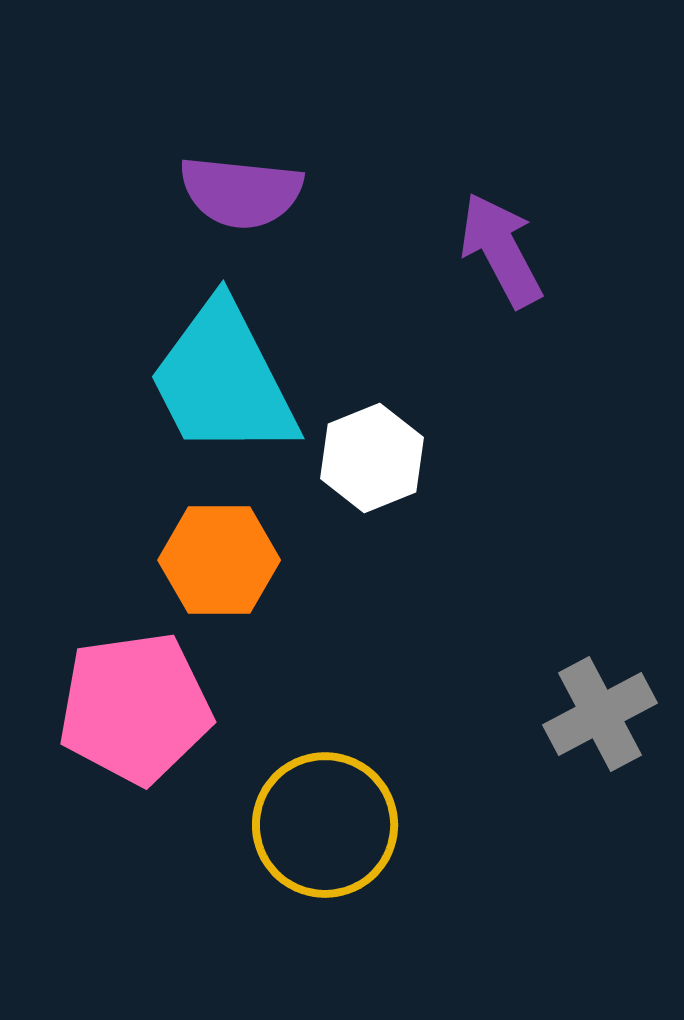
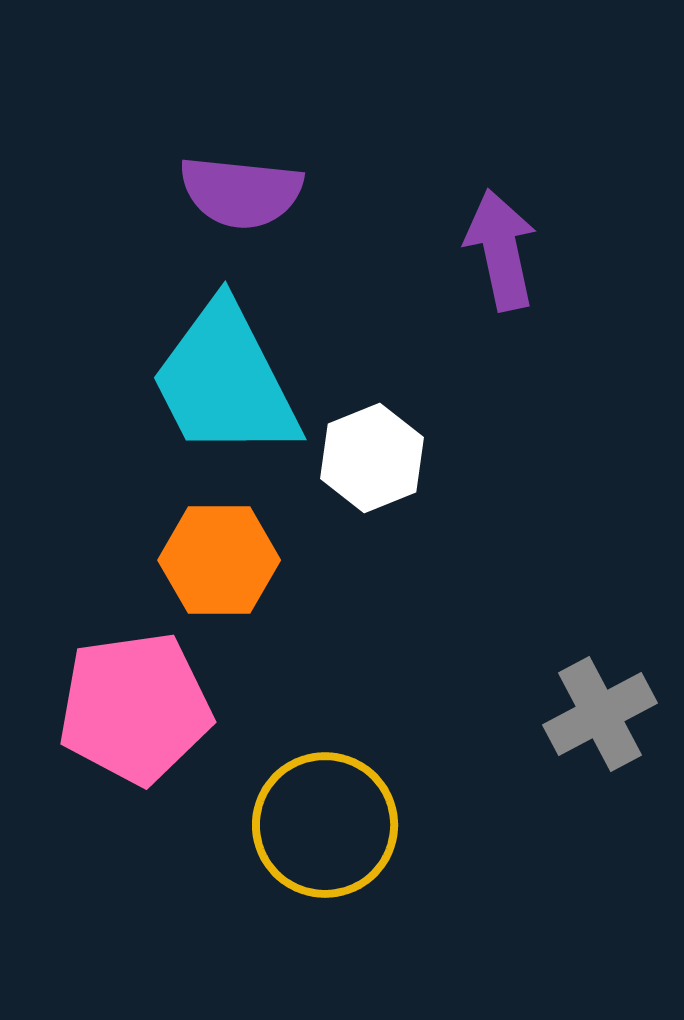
purple arrow: rotated 16 degrees clockwise
cyan trapezoid: moved 2 px right, 1 px down
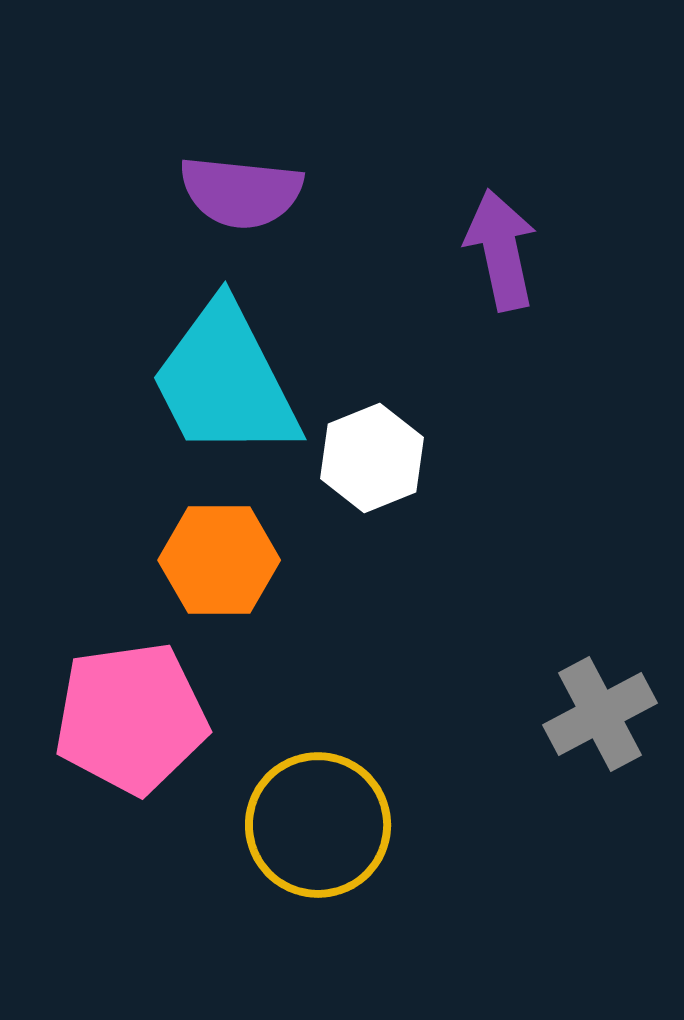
pink pentagon: moved 4 px left, 10 px down
yellow circle: moved 7 px left
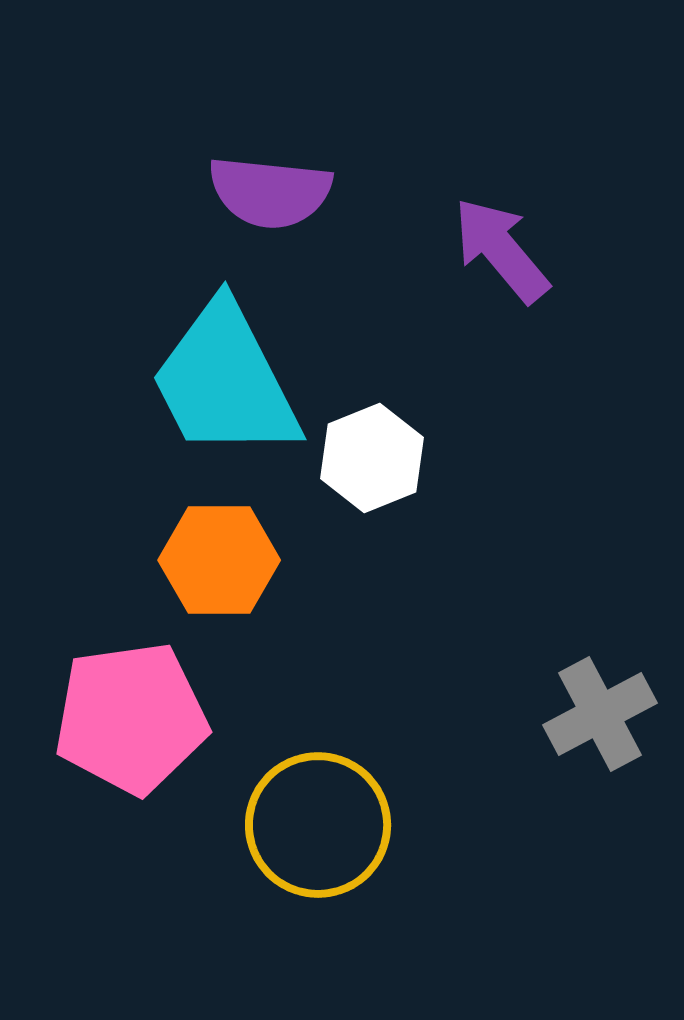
purple semicircle: moved 29 px right
purple arrow: rotated 28 degrees counterclockwise
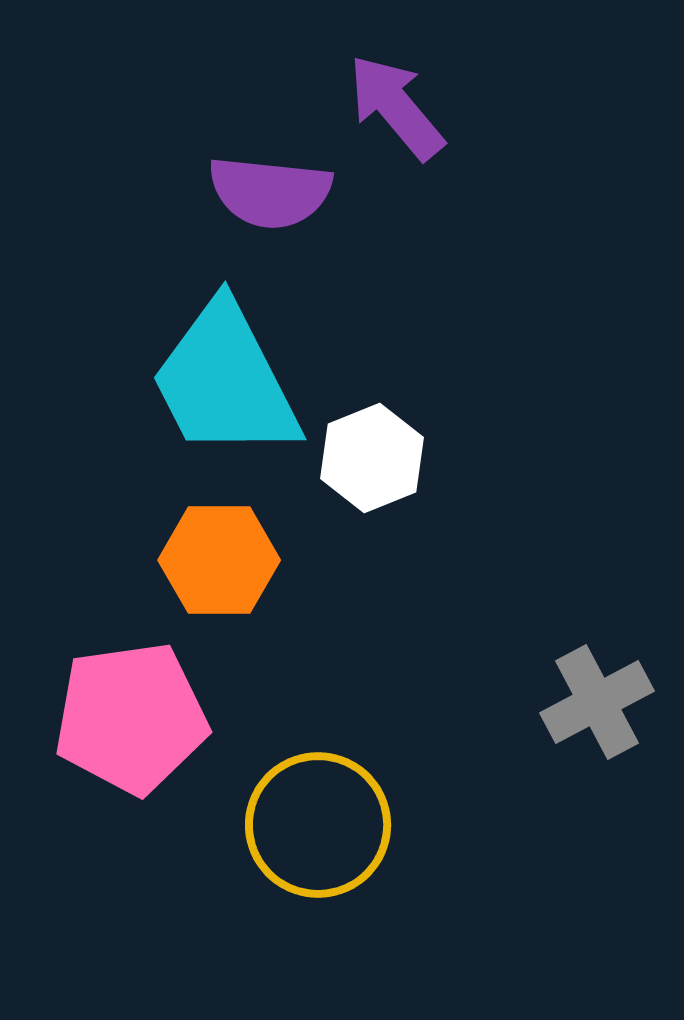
purple arrow: moved 105 px left, 143 px up
gray cross: moved 3 px left, 12 px up
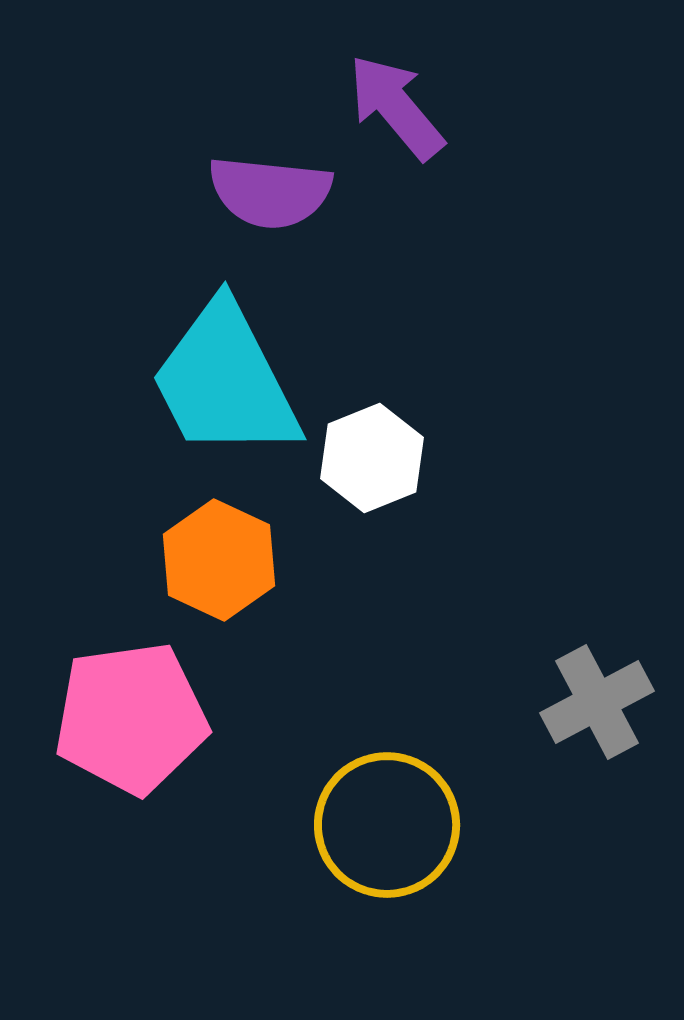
orange hexagon: rotated 25 degrees clockwise
yellow circle: moved 69 px right
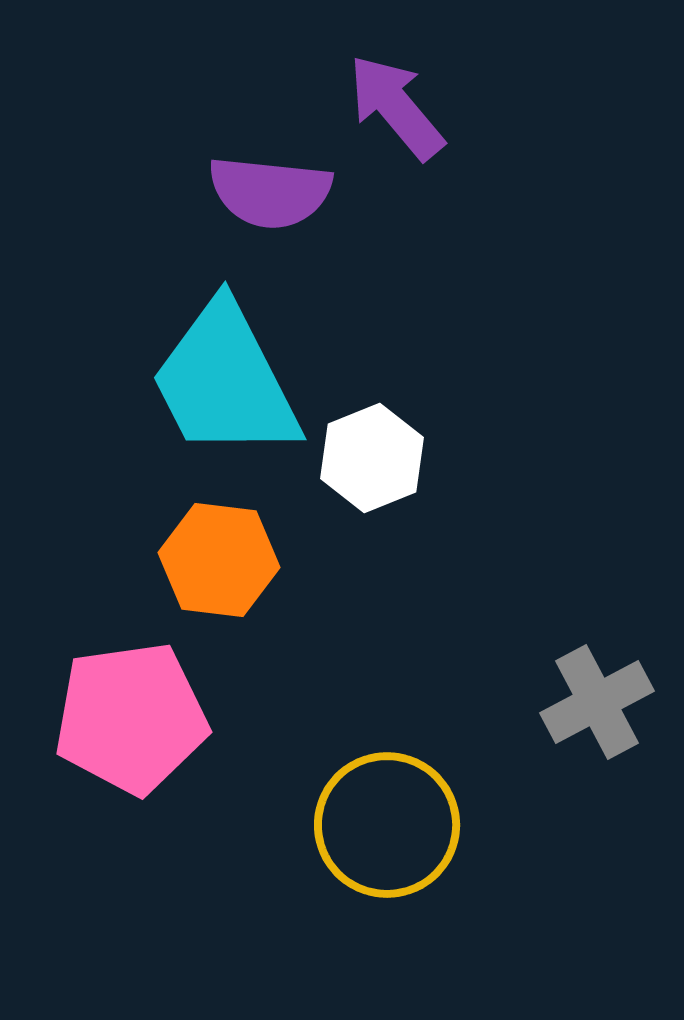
orange hexagon: rotated 18 degrees counterclockwise
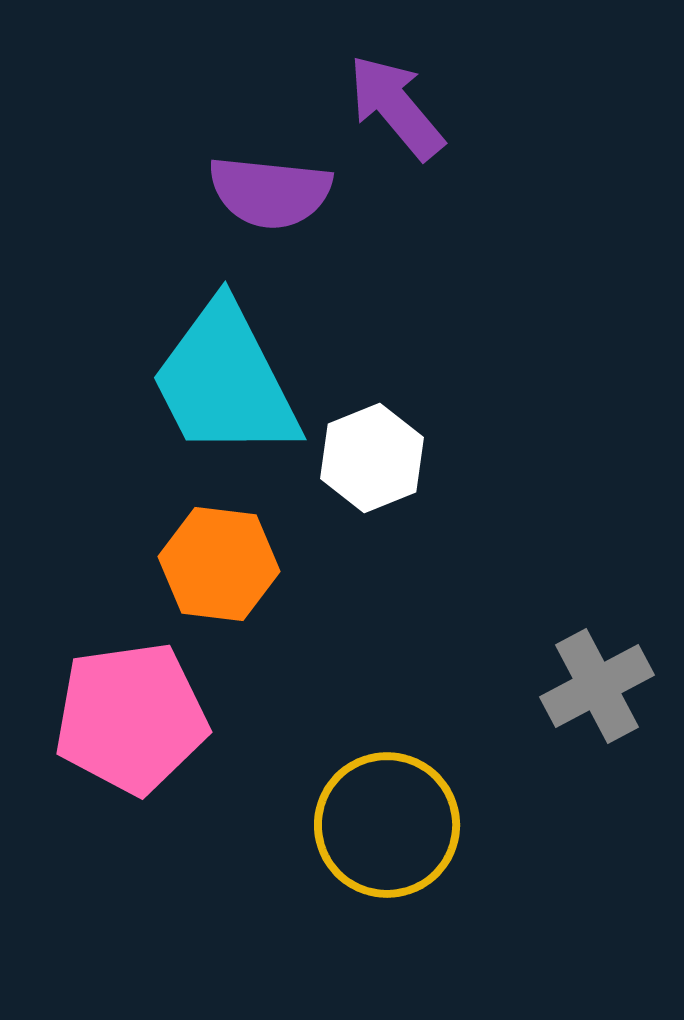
orange hexagon: moved 4 px down
gray cross: moved 16 px up
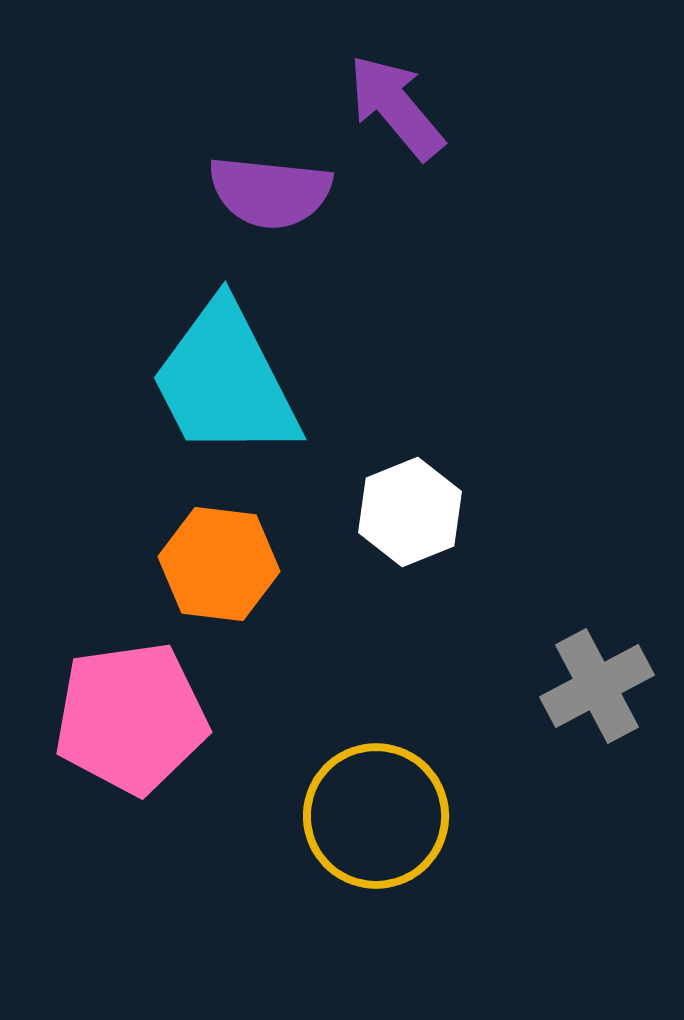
white hexagon: moved 38 px right, 54 px down
yellow circle: moved 11 px left, 9 px up
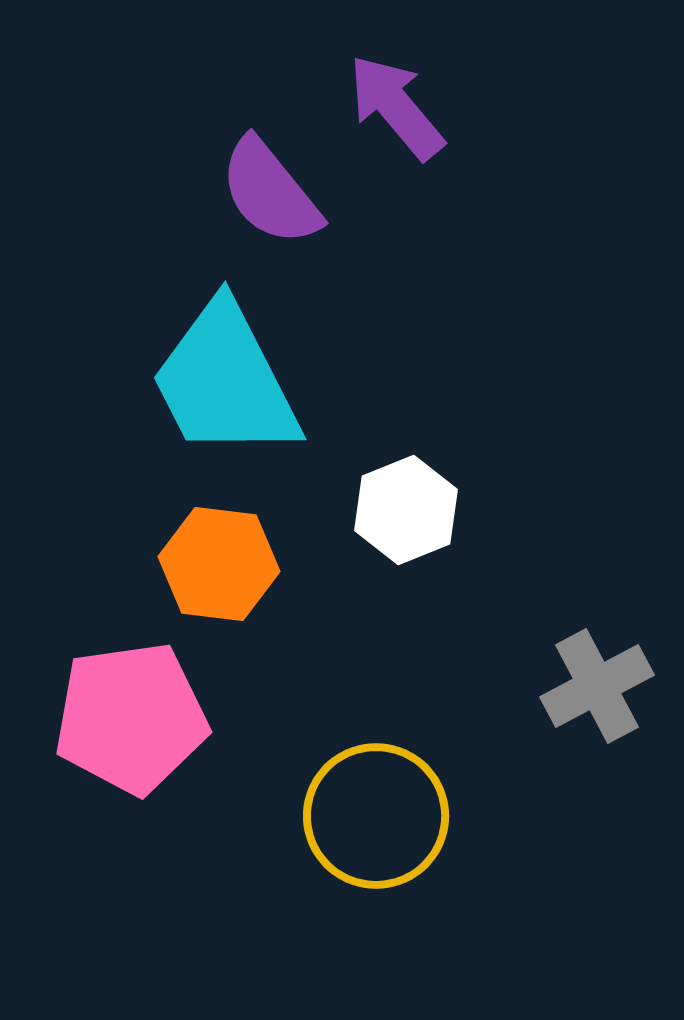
purple semicircle: rotated 45 degrees clockwise
white hexagon: moved 4 px left, 2 px up
